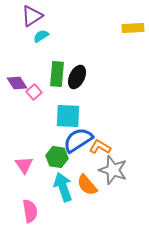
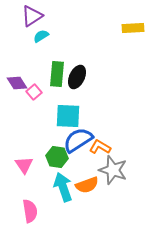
orange semicircle: rotated 70 degrees counterclockwise
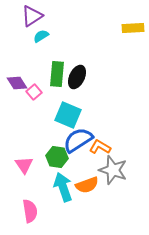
cyan square: moved 1 px up; rotated 20 degrees clockwise
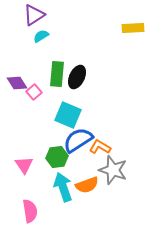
purple triangle: moved 2 px right, 1 px up
green hexagon: rotated 15 degrees counterclockwise
